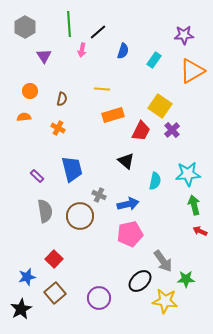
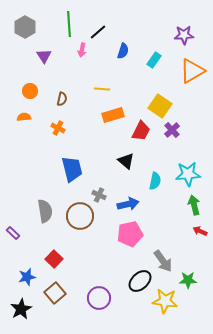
purple rectangle: moved 24 px left, 57 px down
green star: moved 2 px right, 1 px down
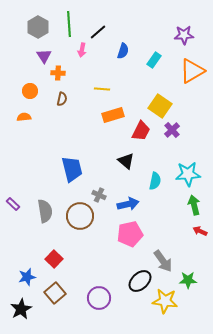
gray hexagon: moved 13 px right
orange cross: moved 55 px up; rotated 24 degrees counterclockwise
purple rectangle: moved 29 px up
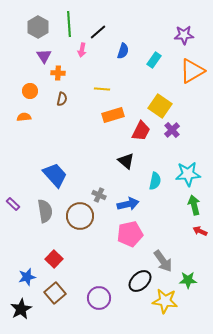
blue trapezoid: moved 17 px left, 6 px down; rotated 28 degrees counterclockwise
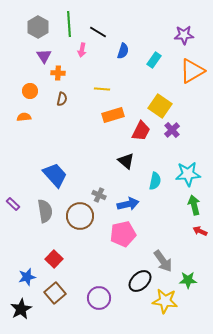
black line: rotated 72 degrees clockwise
pink pentagon: moved 7 px left
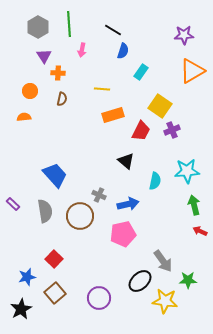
black line: moved 15 px right, 2 px up
cyan rectangle: moved 13 px left, 12 px down
purple cross: rotated 21 degrees clockwise
cyan star: moved 1 px left, 3 px up
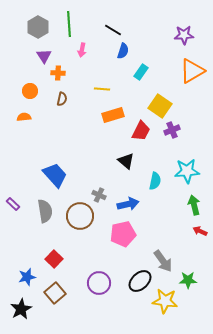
purple circle: moved 15 px up
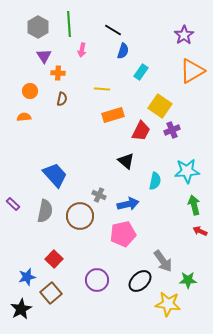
purple star: rotated 30 degrees counterclockwise
gray semicircle: rotated 20 degrees clockwise
purple circle: moved 2 px left, 3 px up
brown square: moved 4 px left
yellow star: moved 3 px right, 3 px down
